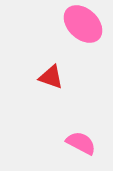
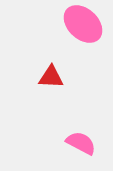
red triangle: rotated 16 degrees counterclockwise
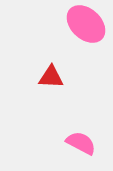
pink ellipse: moved 3 px right
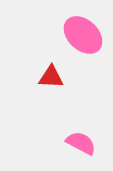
pink ellipse: moved 3 px left, 11 px down
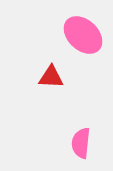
pink semicircle: rotated 112 degrees counterclockwise
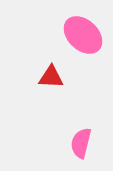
pink semicircle: rotated 8 degrees clockwise
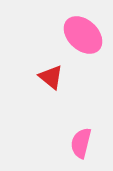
red triangle: rotated 36 degrees clockwise
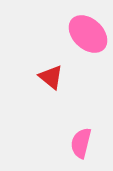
pink ellipse: moved 5 px right, 1 px up
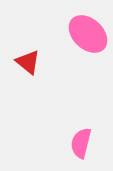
red triangle: moved 23 px left, 15 px up
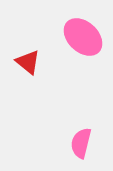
pink ellipse: moved 5 px left, 3 px down
